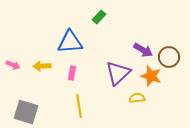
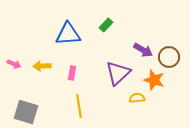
green rectangle: moved 7 px right, 8 px down
blue triangle: moved 2 px left, 8 px up
pink arrow: moved 1 px right, 1 px up
orange star: moved 3 px right, 4 px down
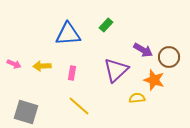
purple triangle: moved 2 px left, 3 px up
yellow line: rotated 40 degrees counterclockwise
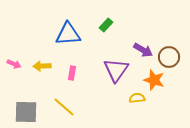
purple triangle: rotated 12 degrees counterclockwise
yellow line: moved 15 px left, 1 px down
gray square: rotated 15 degrees counterclockwise
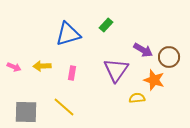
blue triangle: rotated 12 degrees counterclockwise
pink arrow: moved 3 px down
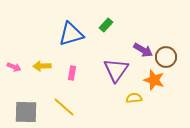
blue triangle: moved 3 px right
brown circle: moved 3 px left
yellow semicircle: moved 3 px left
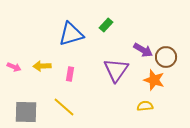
pink rectangle: moved 2 px left, 1 px down
yellow semicircle: moved 11 px right, 8 px down
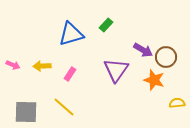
pink arrow: moved 1 px left, 2 px up
pink rectangle: rotated 24 degrees clockwise
yellow semicircle: moved 32 px right, 3 px up
